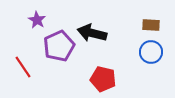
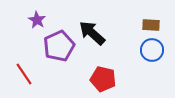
black arrow: rotated 28 degrees clockwise
blue circle: moved 1 px right, 2 px up
red line: moved 1 px right, 7 px down
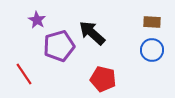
brown rectangle: moved 1 px right, 3 px up
purple pentagon: rotated 8 degrees clockwise
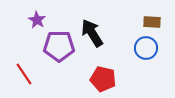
black arrow: rotated 16 degrees clockwise
purple pentagon: rotated 16 degrees clockwise
blue circle: moved 6 px left, 2 px up
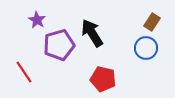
brown rectangle: rotated 60 degrees counterclockwise
purple pentagon: moved 1 px up; rotated 16 degrees counterclockwise
red line: moved 2 px up
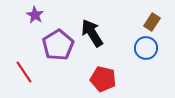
purple star: moved 2 px left, 5 px up
purple pentagon: moved 1 px left; rotated 16 degrees counterclockwise
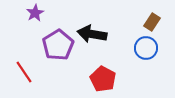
purple star: moved 2 px up; rotated 12 degrees clockwise
black arrow: moved 1 px down; rotated 48 degrees counterclockwise
red pentagon: rotated 15 degrees clockwise
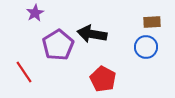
brown rectangle: rotated 54 degrees clockwise
blue circle: moved 1 px up
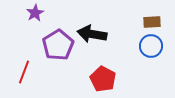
blue circle: moved 5 px right, 1 px up
red line: rotated 55 degrees clockwise
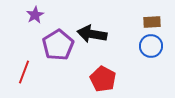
purple star: moved 2 px down
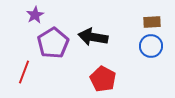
black arrow: moved 1 px right, 3 px down
purple pentagon: moved 5 px left, 2 px up
